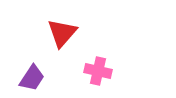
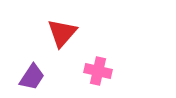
purple trapezoid: moved 1 px up
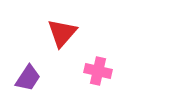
purple trapezoid: moved 4 px left, 1 px down
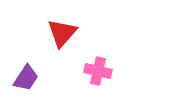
purple trapezoid: moved 2 px left
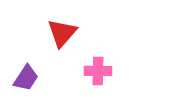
pink cross: rotated 12 degrees counterclockwise
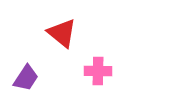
red triangle: rotated 32 degrees counterclockwise
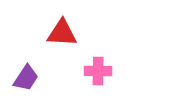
red triangle: rotated 36 degrees counterclockwise
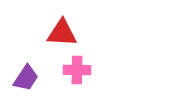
pink cross: moved 21 px left, 1 px up
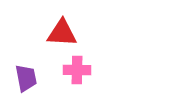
purple trapezoid: rotated 44 degrees counterclockwise
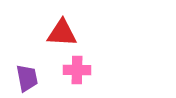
purple trapezoid: moved 1 px right
